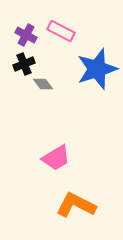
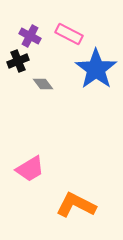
pink rectangle: moved 8 px right, 3 px down
purple cross: moved 4 px right, 1 px down
black cross: moved 6 px left, 3 px up
blue star: moved 1 px left; rotated 18 degrees counterclockwise
pink trapezoid: moved 26 px left, 11 px down
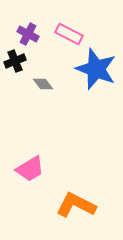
purple cross: moved 2 px left, 2 px up
black cross: moved 3 px left
blue star: rotated 15 degrees counterclockwise
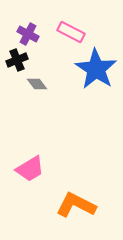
pink rectangle: moved 2 px right, 2 px up
black cross: moved 2 px right, 1 px up
blue star: rotated 12 degrees clockwise
gray diamond: moved 6 px left
